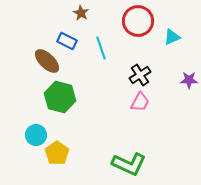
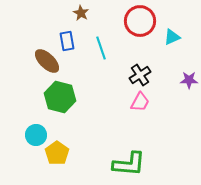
red circle: moved 2 px right
blue rectangle: rotated 54 degrees clockwise
green L-shape: rotated 20 degrees counterclockwise
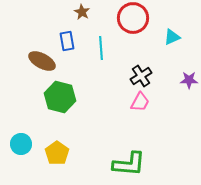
brown star: moved 1 px right, 1 px up
red circle: moved 7 px left, 3 px up
cyan line: rotated 15 degrees clockwise
brown ellipse: moved 5 px left; rotated 16 degrees counterclockwise
black cross: moved 1 px right, 1 px down
cyan circle: moved 15 px left, 9 px down
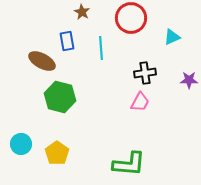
red circle: moved 2 px left
black cross: moved 4 px right, 3 px up; rotated 25 degrees clockwise
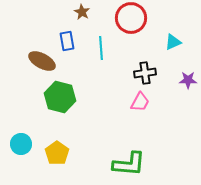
cyan triangle: moved 1 px right, 5 px down
purple star: moved 1 px left
